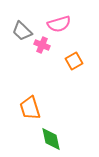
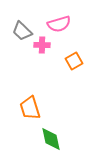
pink cross: rotated 21 degrees counterclockwise
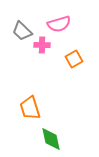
orange square: moved 2 px up
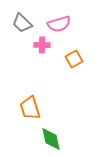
gray trapezoid: moved 8 px up
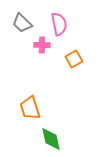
pink semicircle: rotated 85 degrees counterclockwise
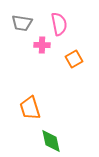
gray trapezoid: rotated 35 degrees counterclockwise
green diamond: moved 2 px down
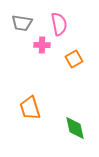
green diamond: moved 24 px right, 13 px up
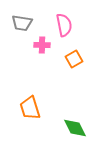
pink semicircle: moved 5 px right, 1 px down
green diamond: rotated 15 degrees counterclockwise
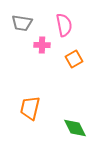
orange trapezoid: rotated 30 degrees clockwise
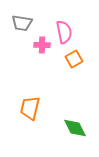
pink semicircle: moved 7 px down
